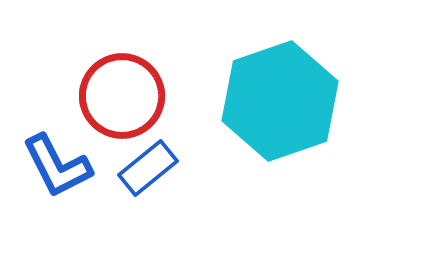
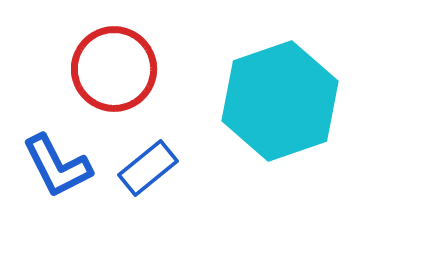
red circle: moved 8 px left, 27 px up
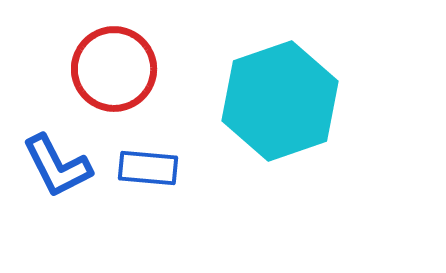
blue rectangle: rotated 44 degrees clockwise
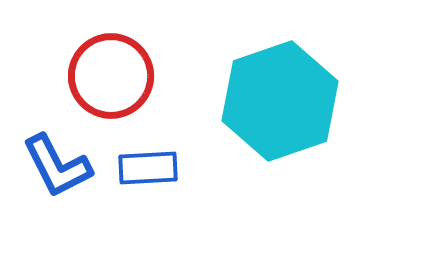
red circle: moved 3 px left, 7 px down
blue rectangle: rotated 8 degrees counterclockwise
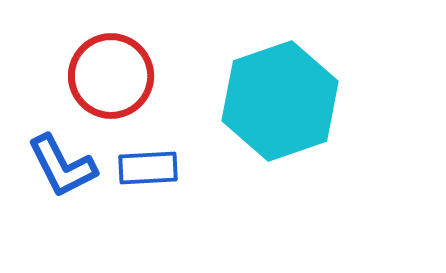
blue L-shape: moved 5 px right
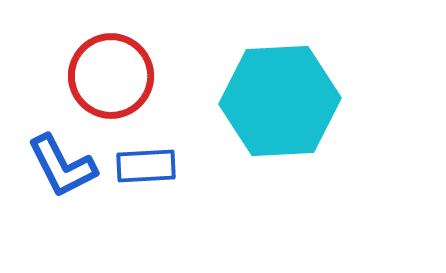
cyan hexagon: rotated 16 degrees clockwise
blue rectangle: moved 2 px left, 2 px up
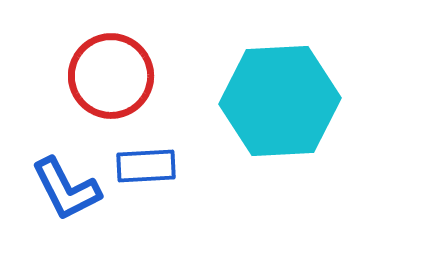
blue L-shape: moved 4 px right, 23 px down
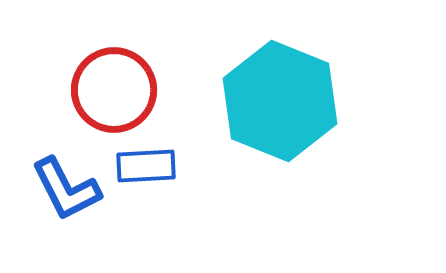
red circle: moved 3 px right, 14 px down
cyan hexagon: rotated 25 degrees clockwise
